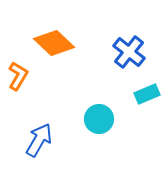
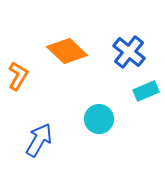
orange diamond: moved 13 px right, 8 px down
cyan rectangle: moved 1 px left, 3 px up
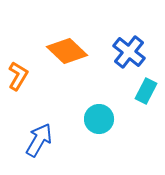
cyan rectangle: rotated 40 degrees counterclockwise
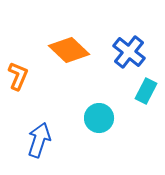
orange diamond: moved 2 px right, 1 px up
orange L-shape: rotated 8 degrees counterclockwise
cyan circle: moved 1 px up
blue arrow: rotated 12 degrees counterclockwise
